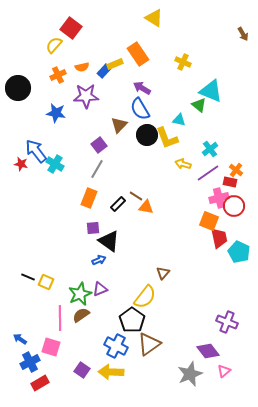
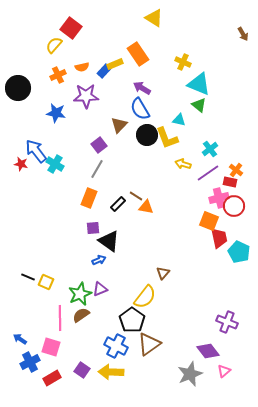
cyan triangle at (211, 91): moved 12 px left, 7 px up
red rectangle at (40, 383): moved 12 px right, 5 px up
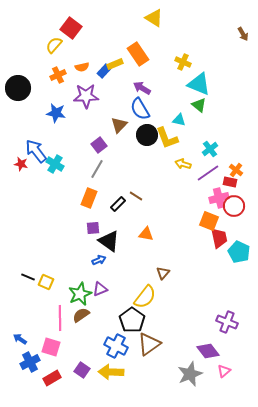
orange triangle at (146, 207): moved 27 px down
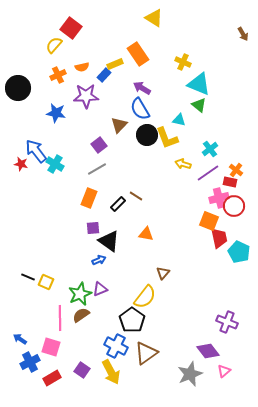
blue rectangle at (104, 71): moved 4 px down
gray line at (97, 169): rotated 30 degrees clockwise
brown triangle at (149, 344): moved 3 px left, 9 px down
yellow arrow at (111, 372): rotated 120 degrees counterclockwise
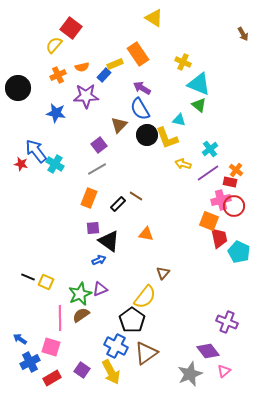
pink cross at (219, 198): moved 2 px right, 2 px down
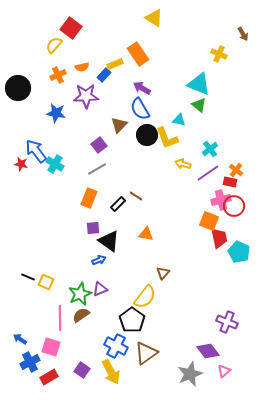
yellow cross at (183, 62): moved 36 px right, 8 px up
red rectangle at (52, 378): moved 3 px left, 1 px up
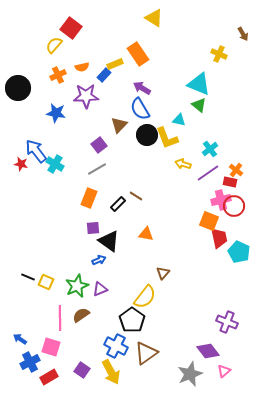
green star at (80, 294): moved 3 px left, 8 px up
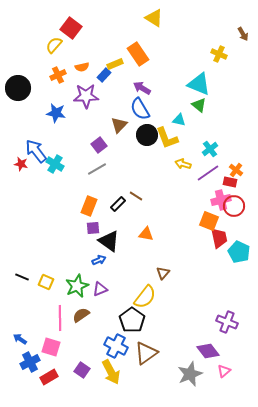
orange rectangle at (89, 198): moved 8 px down
black line at (28, 277): moved 6 px left
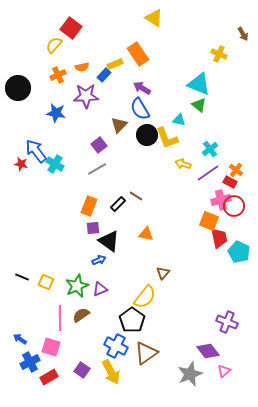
red rectangle at (230, 182): rotated 16 degrees clockwise
